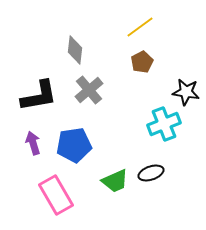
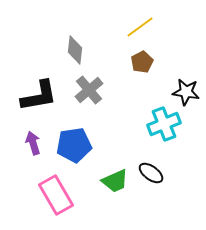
black ellipse: rotated 55 degrees clockwise
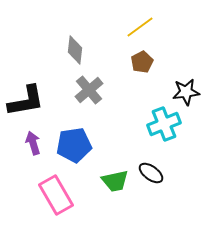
black star: rotated 16 degrees counterclockwise
black L-shape: moved 13 px left, 5 px down
green trapezoid: rotated 12 degrees clockwise
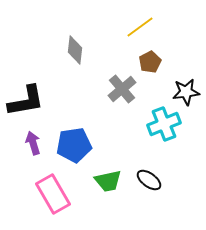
brown pentagon: moved 8 px right
gray cross: moved 33 px right, 1 px up
black ellipse: moved 2 px left, 7 px down
green trapezoid: moved 7 px left
pink rectangle: moved 3 px left, 1 px up
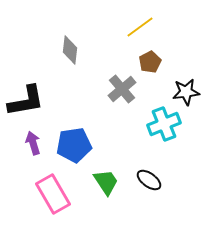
gray diamond: moved 5 px left
green trapezoid: moved 2 px left, 1 px down; rotated 112 degrees counterclockwise
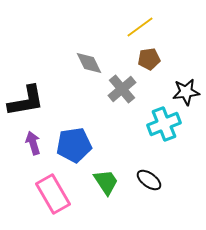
gray diamond: moved 19 px right, 13 px down; rotated 32 degrees counterclockwise
brown pentagon: moved 1 px left, 3 px up; rotated 20 degrees clockwise
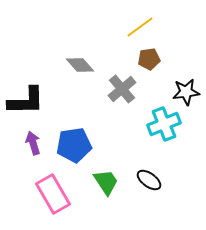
gray diamond: moved 9 px left, 2 px down; rotated 16 degrees counterclockwise
black L-shape: rotated 9 degrees clockwise
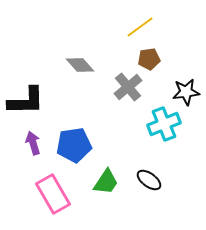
gray cross: moved 6 px right, 2 px up
green trapezoid: rotated 68 degrees clockwise
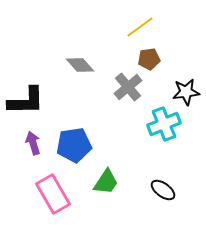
black ellipse: moved 14 px right, 10 px down
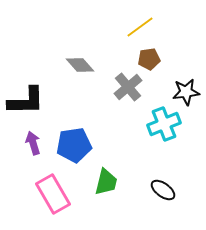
green trapezoid: rotated 20 degrees counterclockwise
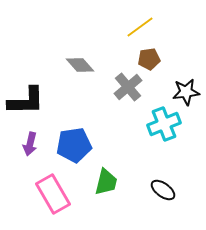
purple arrow: moved 3 px left, 1 px down; rotated 150 degrees counterclockwise
